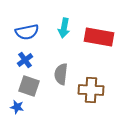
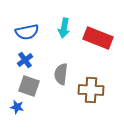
red rectangle: moved 1 px left, 1 px down; rotated 12 degrees clockwise
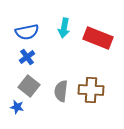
blue cross: moved 2 px right, 3 px up
gray semicircle: moved 17 px down
gray square: rotated 20 degrees clockwise
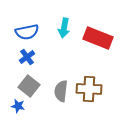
brown cross: moved 2 px left, 1 px up
blue star: moved 1 px right, 1 px up
